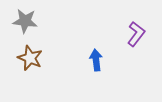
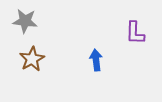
purple L-shape: moved 1 px left, 1 px up; rotated 145 degrees clockwise
brown star: moved 2 px right, 1 px down; rotated 20 degrees clockwise
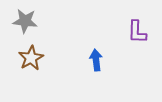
purple L-shape: moved 2 px right, 1 px up
brown star: moved 1 px left, 1 px up
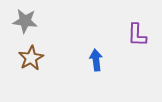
purple L-shape: moved 3 px down
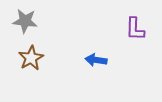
purple L-shape: moved 2 px left, 6 px up
blue arrow: rotated 75 degrees counterclockwise
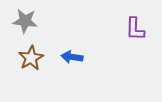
blue arrow: moved 24 px left, 3 px up
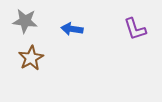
purple L-shape: rotated 20 degrees counterclockwise
blue arrow: moved 28 px up
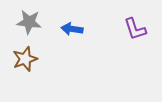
gray star: moved 4 px right, 1 px down
brown star: moved 6 px left, 1 px down; rotated 10 degrees clockwise
